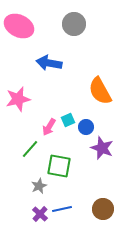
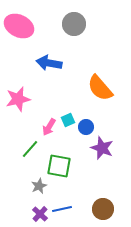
orange semicircle: moved 3 px up; rotated 12 degrees counterclockwise
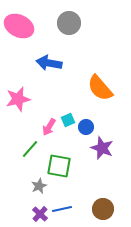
gray circle: moved 5 px left, 1 px up
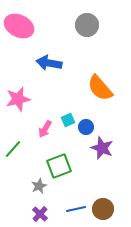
gray circle: moved 18 px right, 2 px down
pink arrow: moved 4 px left, 2 px down
green line: moved 17 px left
green square: rotated 30 degrees counterclockwise
blue line: moved 14 px right
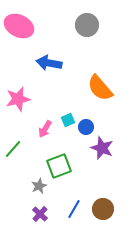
blue line: moved 2 px left; rotated 48 degrees counterclockwise
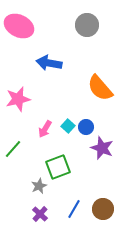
cyan square: moved 6 px down; rotated 24 degrees counterclockwise
green square: moved 1 px left, 1 px down
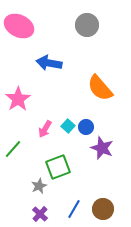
pink star: rotated 20 degrees counterclockwise
